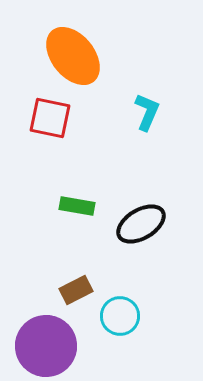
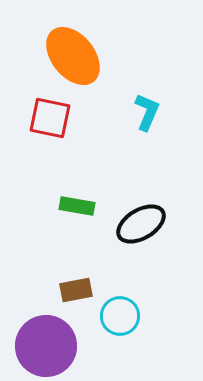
brown rectangle: rotated 16 degrees clockwise
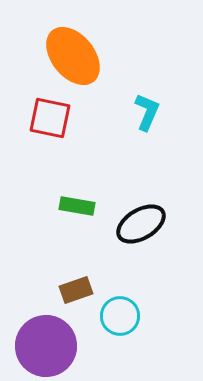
brown rectangle: rotated 8 degrees counterclockwise
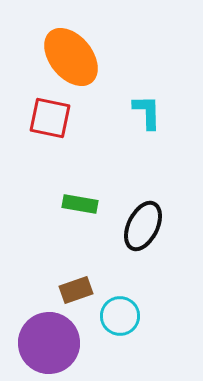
orange ellipse: moved 2 px left, 1 px down
cyan L-shape: rotated 24 degrees counterclockwise
green rectangle: moved 3 px right, 2 px up
black ellipse: moved 2 px right, 2 px down; rotated 33 degrees counterclockwise
purple circle: moved 3 px right, 3 px up
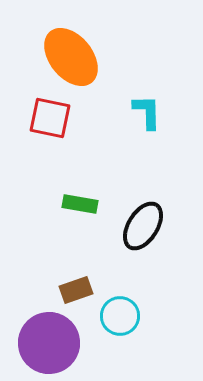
black ellipse: rotated 6 degrees clockwise
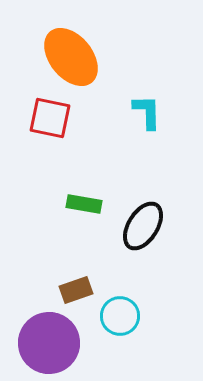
green rectangle: moved 4 px right
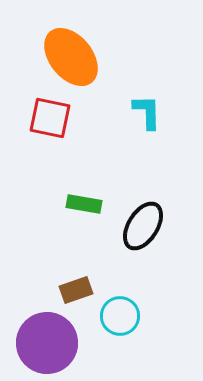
purple circle: moved 2 px left
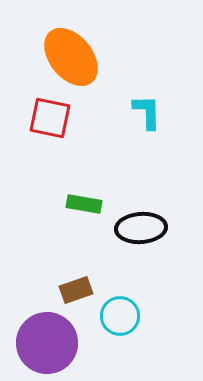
black ellipse: moved 2 px left, 2 px down; rotated 54 degrees clockwise
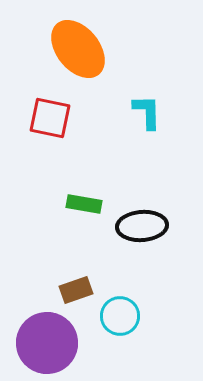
orange ellipse: moved 7 px right, 8 px up
black ellipse: moved 1 px right, 2 px up
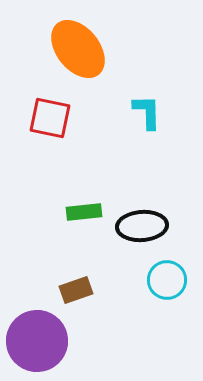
green rectangle: moved 8 px down; rotated 16 degrees counterclockwise
cyan circle: moved 47 px right, 36 px up
purple circle: moved 10 px left, 2 px up
